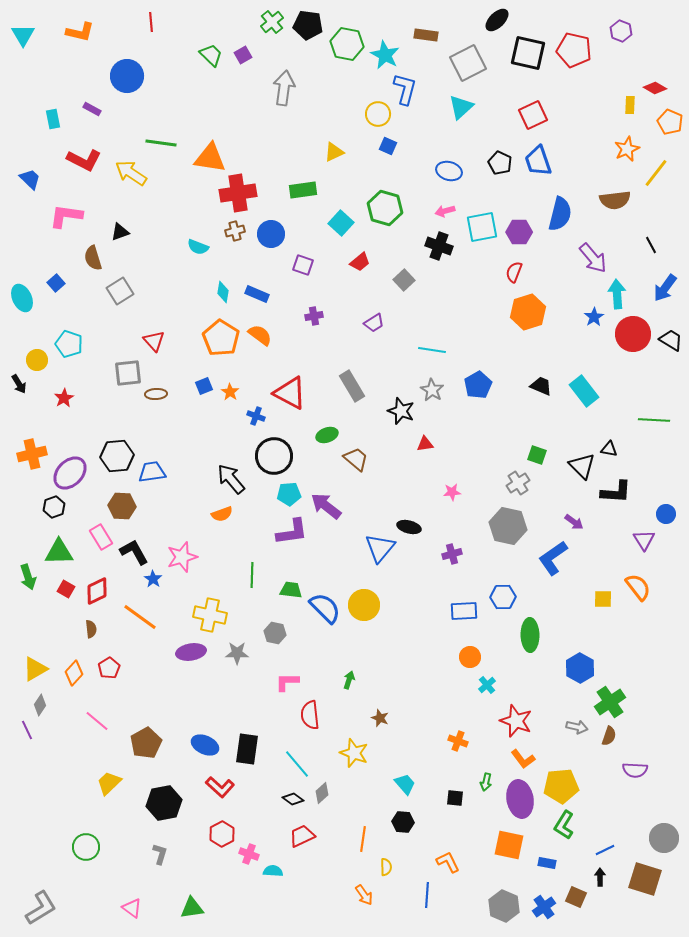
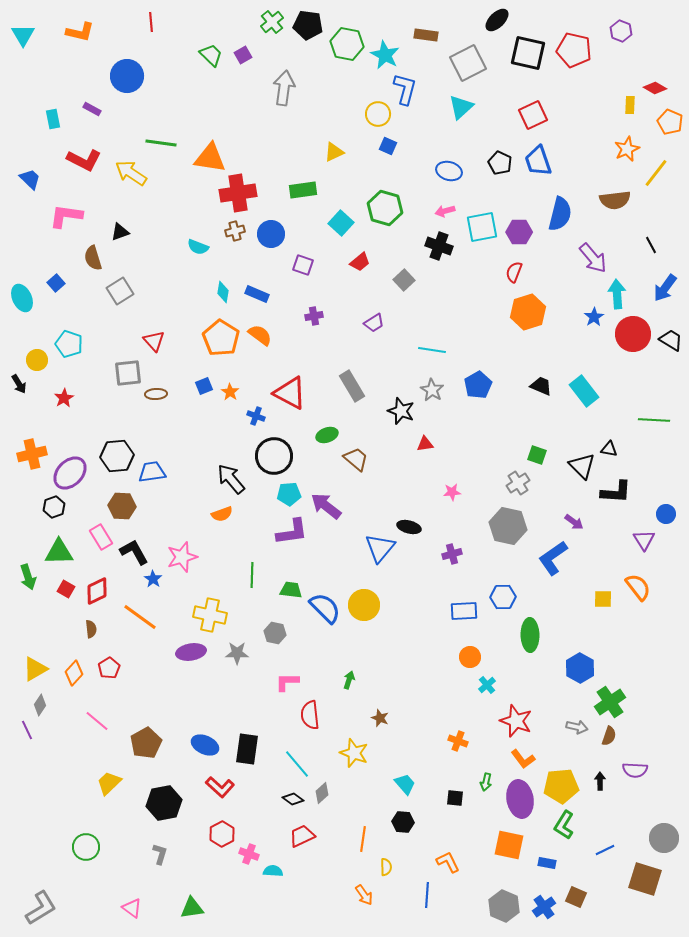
black arrow at (600, 877): moved 96 px up
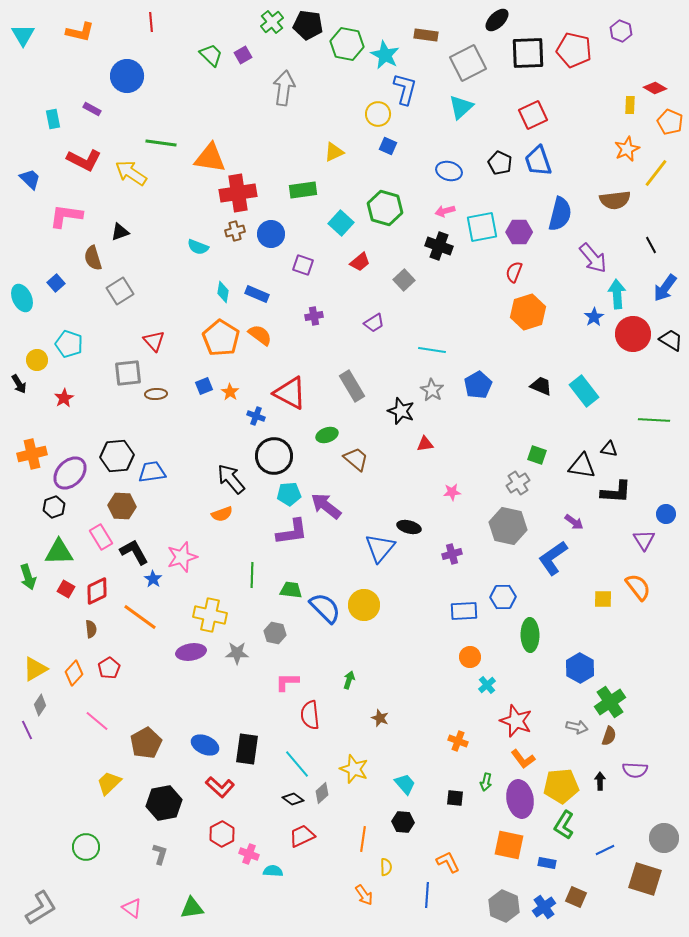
black square at (528, 53): rotated 15 degrees counterclockwise
black triangle at (582, 466): rotated 36 degrees counterclockwise
yellow star at (354, 753): moved 16 px down
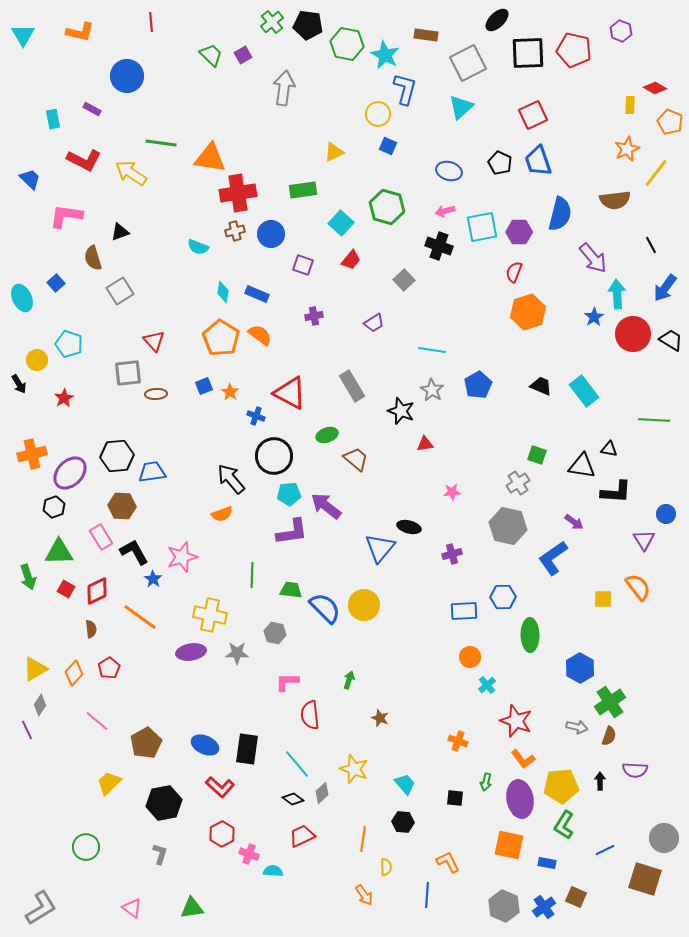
green hexagon at (385, 208): moved 2 px right, 1 px up
red trapezoid at (360, 262): moved 9 px left, 2 px up; rotated 10 degrees counterclockwise
